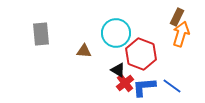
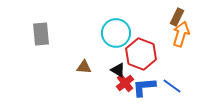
brown triangle: moved 16 px down
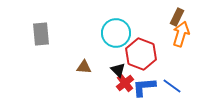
black triangle: rotated 14 degrees clockwise
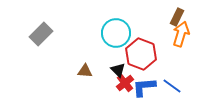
gray rectangle: rotated 50 degrees clockwise
brown triangle: moved 1 px right, 4 px down
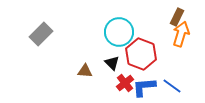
cyan circle: moved 3 px right, 1 px up
black triangle: moved 6 px left, 7 px up
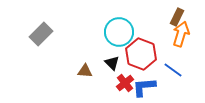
blue line: moved 1 px right, 16 px up
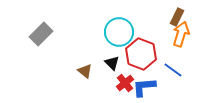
brown triangle: rotated 35 degrees clockwise
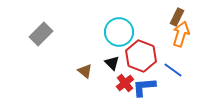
red hexagon: moved 2 px down
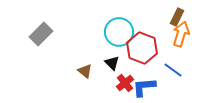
red hexagon: moved 1 px right, 8 px up
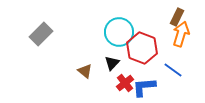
black triangle: rotated 28 degrees clockwise
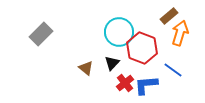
brown rectangle: moved 8 px left, 1 px up; rotated 24 degrees clockwise
orange arrow: moved 1 px left, 1 px up
brown triangle: moved 1 px right, 3 px up
blue L-shape: moved 2 px right, 2 px up
